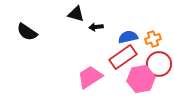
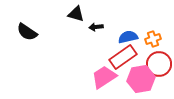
pink trapezoid: moved 14 px right
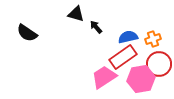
black arrow: rotated 56 degrees clockwise
black semicircle: moved 1 px down
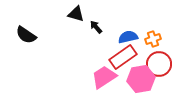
black semicircle: moved 1 px left, 2 px down
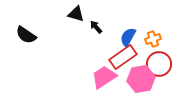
blue semicircle: rotated 48 degrees counterclockwise
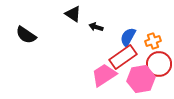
black triangle: moved 3 px left; rotated 18 degrees clockwise
black arrow: rotated 32 degrees counterclockwise
orange cross: moved 2 px down
pink trapezoid: moved 2 px up
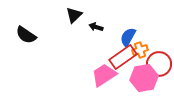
black triangle: moved 1 px right, 1 px down; rotated 42 degrees clockwise
orange cross: moved 13 px left, 9 px down
pink hexagon: moved 3 px right, 1 px up
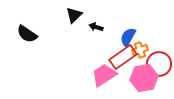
black semicircle: moved 1 px right, 1 px up
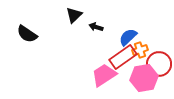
blue semicircle: rotated 18 degrees clockwise
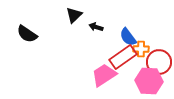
blue semicircle: rotated 84 degrees counterclockwise
orange cross: moved 1 px right, 1 px up; rotated 21 degrees clockwise
red circle: moved 2 px up
pink hexagon: moved 5 px right, 3 px down; rotated 12 degrees clockwise
